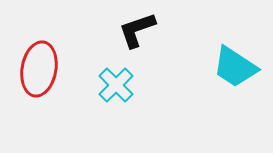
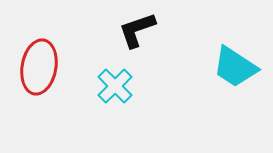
red ellipse: moved 2 px up
cyan cross: moved 1 px left, 1 px down
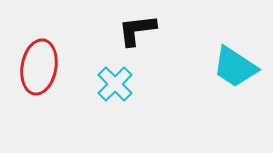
black L-shape: rotated 12 degrees clockwise
cyan cross: moved 2 px up
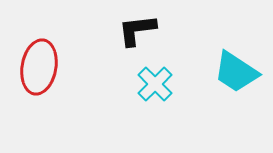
cyan trapezoid: moved 1 px right, 5 px down
cyan cross: moved 40 px right
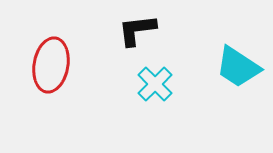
red ellipse: moved 12 px right, 2 px up
cyan trapezoid: moved 2 px right, 5 px up
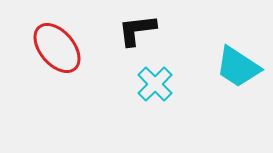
red ellipse: moved 6 px right, 17 px up; rotated 50 degrees counterclockwise
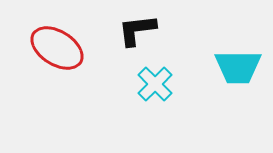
red ellipse: rotated 18 degrees counterclockwise
cyan trapezoid: rotated 33 degrees counterclockwise
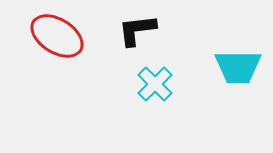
red ellipse: moved 12 px up
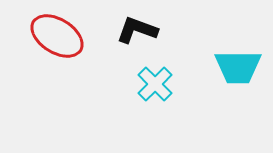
black L-shape: rotated 27 degrees clockwise
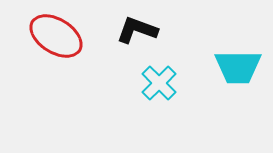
red ellipse: moved 1 px left
cyan cross: moved 4 px right, 1 px up
